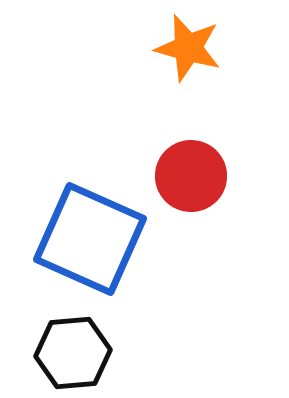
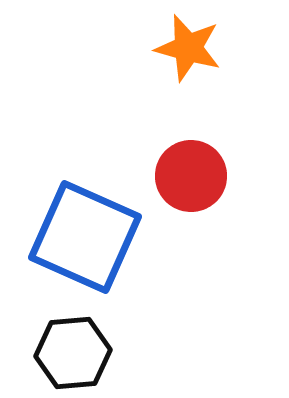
blue square: moved 5 px left, 2 px up
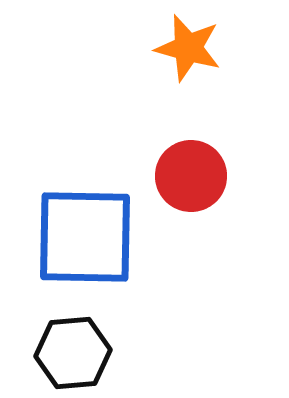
blue square: rotated 23 degrees counterclockwise
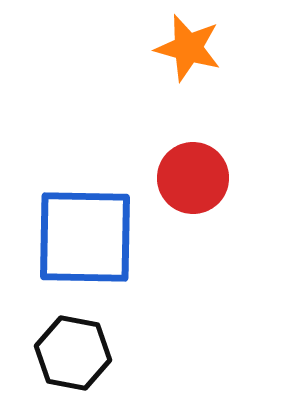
red circle: moved 2 px right, 2 px down
black hexagon: rotated 16 degrees clockwise
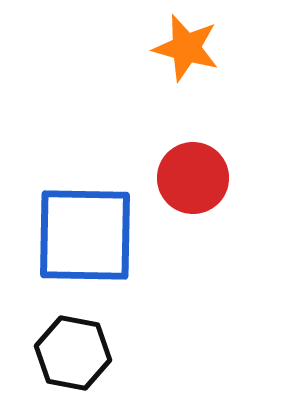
orange star: moved 2 px left
blue square: moved 2 px up
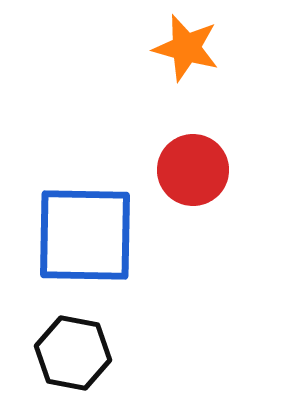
red circle: moved 8 px up
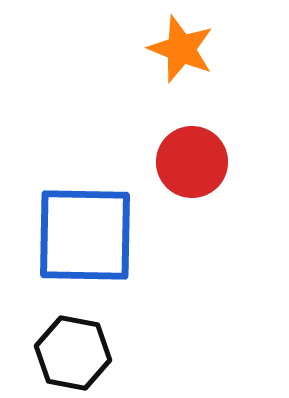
orange star: moved 5 px left, 1 px down; rotated 6 degrees clockwise
red circle: moved 1 px left, 8 px up
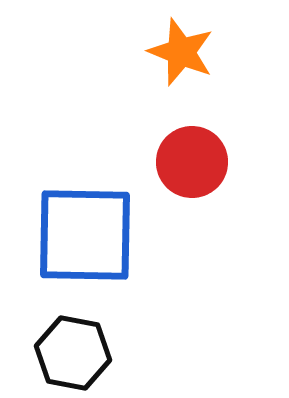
orange star: moved 3 px down
